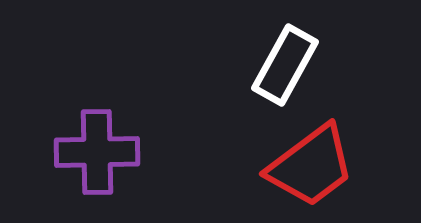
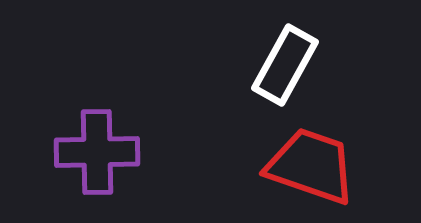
red trapezoid: rotated 124 degrees counterclockwise
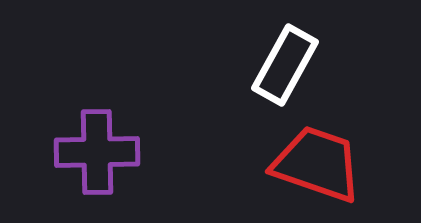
red trapezoid: moved 6 px right, 2 px up
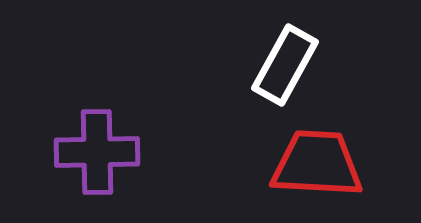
red trapezoid: rotated 16 degrees counterclockwise
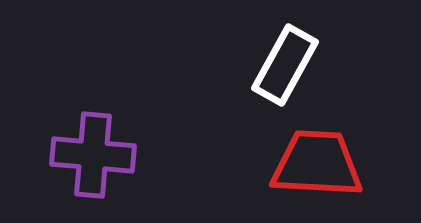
purple cross: moved 4 px left, 3 px down; rotated 6 degrees clockwise
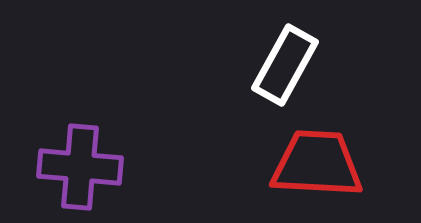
purple cross: moved 13 px left, 12 px down
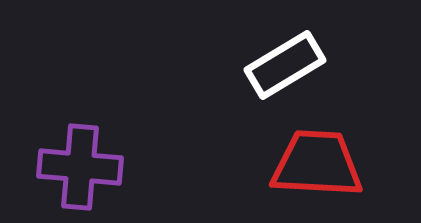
white rectangle: rotated 30 degrees clockwise
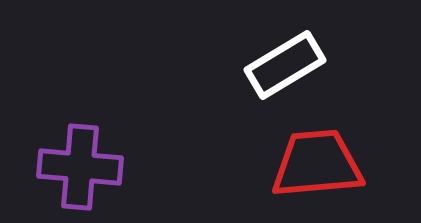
red trapezoid: rotated 8 degrees counterclockwise
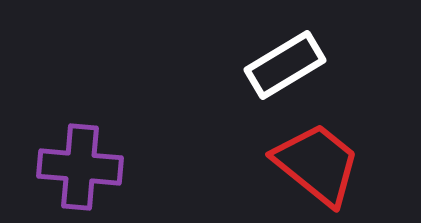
red trapezoid: rotated 44 degrees clockwise
